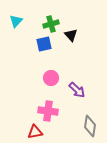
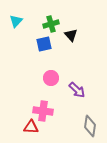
pink cross: moved 5 px left
red triangle: moved 4 px left, 5 px up; rotated 14 degrees clockwise
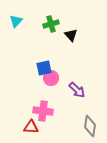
blue square: moved 24 px down
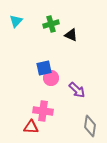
black triangle: rotated 24 degrees counterclockwise
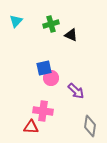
purple arrow: moved 1 px left, 1 px down
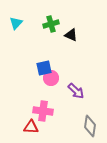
cyan triangle: moved 2 px down
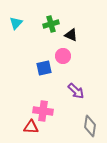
pink circle: moved 12 px right, 22 px up
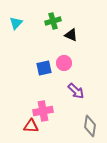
green cross: moved 2 px right, 3 px up
pink circle: moved 1 px right, 7 px down
pink cross: rotated 18 degrees counterclockwise
red triangle: moved 1 px up
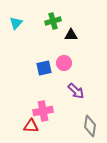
black triangle: rotated 24 degrees counterclockwise
